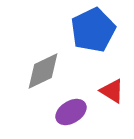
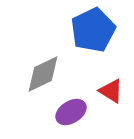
gray diamond: moved 3 px down
red triangle: moved 1 px left
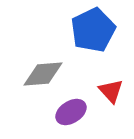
gray diamond: rotated 21 degrees clockwise
red triangle: rotated 16 degrees clockwise
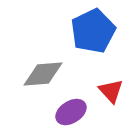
blue pentagon: moved 1 px down
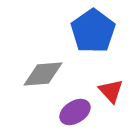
blue pentagon: rotated 9 degrees counterclockwise
purple ellipse: moved 4 px right
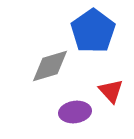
gray diamond: moved 7 px right, 8 px up; rotated 12 degrees counterclockwise
purple ellipse: rotated 24 degrees clockwise
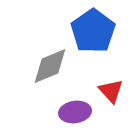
gray diamond: rotated 6 degrees counterclockwise
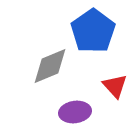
red triangle: moved 4 px right, 5 px up
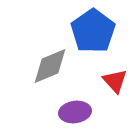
red triangle: moved 5 px up
